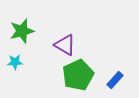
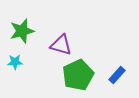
purple triangle: moved 4 px left; rotated 15 degrees counterclockwise
blue rectangle: moved 2 px right, 5 px up
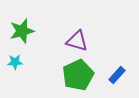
purple triangle: moved 16 px right, 4 px up
